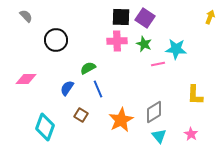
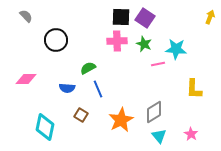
blue semicircle: rotated 119 degrees counterclockwise
yellow L-shape: moved 1 px left, 6 px up
cyan diamond: rotated 8 degrees counterclockwise
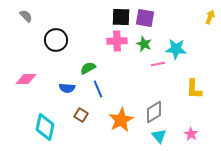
purple square: rotated 24 degrees counterclockwise
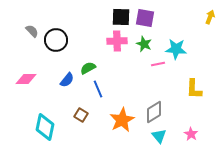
gray semicircle: moved 6 px right, 15 px down
blue semicircle: moved 8 px up; rotated 56 degrees counterclockwise
orange star: moved 1 px right
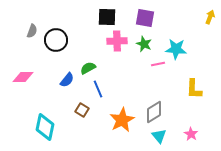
black square: moved 14 px left
gray semicircle: rotated 64 degrees clockwise
pink diamond: moved 3 px left, 2 px up
brown square: moved 1 px right, 5 px up
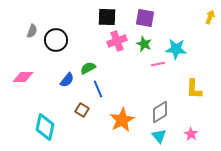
pink cross: rotated 18 degrees counterclockwise
gray diamond: moved 6 px right
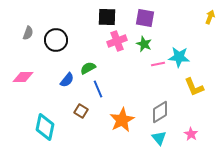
gray semicircle: moved 4 px left, 2 px down
cyan star: moved 3 px right, 8 px down
yellow L-shape: moved 2 px up; rotated 25 degrees counterclockwise
brown square: moved 1 px left, 1 px down
cyan triangle: moved 2 px down
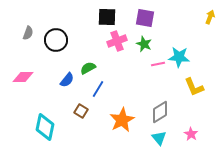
blue line: rotated 54 degrees clockwise
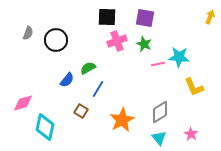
pink diamond: moved 26 px down; rotated 15 degrees counterclockwise
